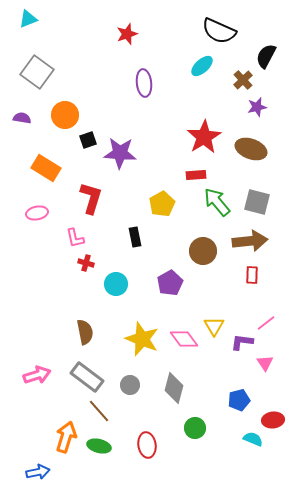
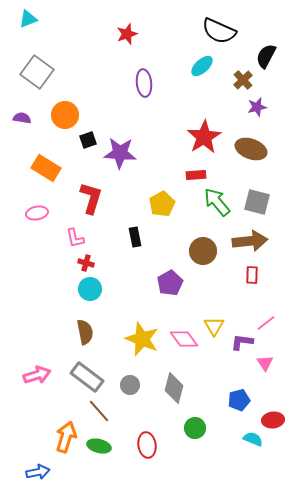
cyan circle at (116, 284): moved 26 px left, 5 px down
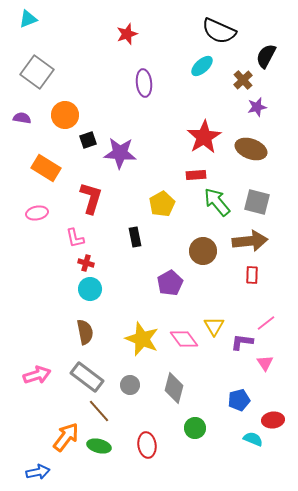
orange arrow at (66, 437): rotated 20 degrees clockwise
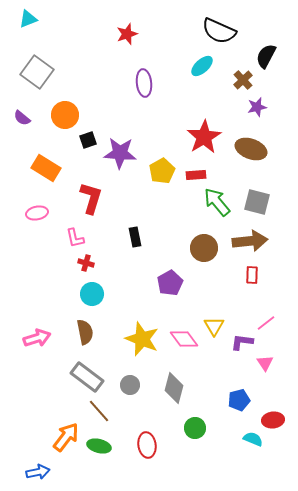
purple semicircle at (22, 118): rotated 150 degrees counterclockwise
yellow pentagon at (162, 204): moved 33 px up
brown circle at (203, 251): moved 1 px right, 3 px up
cyan circle at (90, 289): moved 2 px right, 5 px down
pink arrow at (37, 375): moved 37 px up
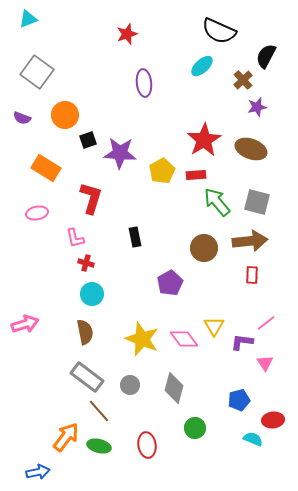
purple semicircle at (22, 118): rotated 18 degrees counterclockwise
red star at (204, 137): moved 3 px down
pink arrow at (37, 338): moved 12 px left, 14 px up
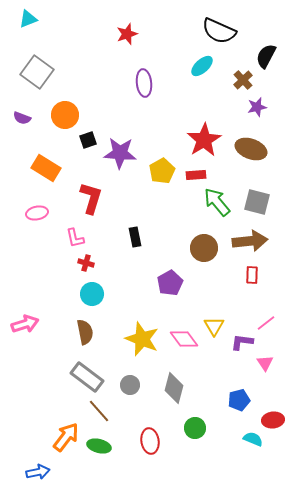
red ellipse at (147, 445): moved 3 px right, 4 px up
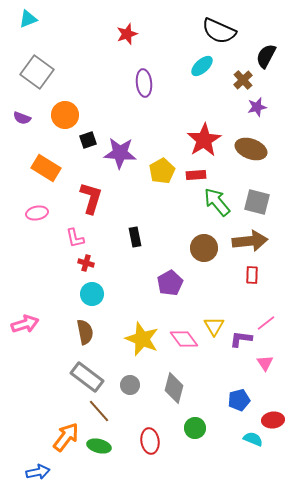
purple L-shape at (242, 342): moved 1 px left, 3 px up
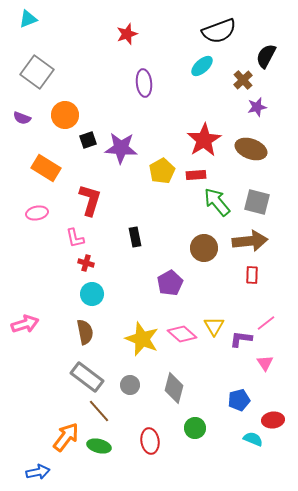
black semicircle at (219, 31): rotated 44 degrees counterclockwise
purple star at (120, 153): moved 1 px right, 5 px up
red L-shape at (91, 198): moved 1 px left, 2 px down
pink diamond at (184, 339): moved 2 px left, 5 px up; rotated 12 degrees counterclockwise
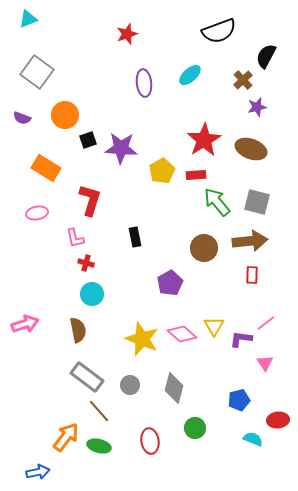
cyan ellipse at (202, 66): moved 12 px left, 9 px down
brown semicircle at (85, 332): moved 7 px left, 2 px up
red ellipse at (273, 420): moved 5 px right
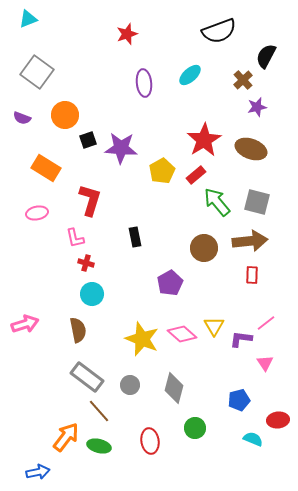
red rectangle at (196, 175): rotated 36 degrees counterclockwise
